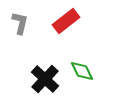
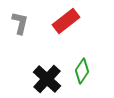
green diamond: rotated 60 degrees clockwise
black cross: moved 2 px right
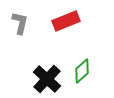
red rectangle: rotated 16 degrees clockwise
green diamond: rotated 15 degrees clockwise
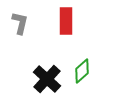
red rectangle: rotated 68 degrees counterclockwise
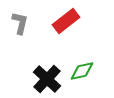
red rectangle: rotated 52 degrees clockwise
green diamond: rotated 30 degrees clockwise
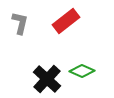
green diamond: rotated 35 degrees clockwise
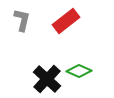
gray L-shape: moved 2 px right, 3 px up
green diamond: moved 3 px left
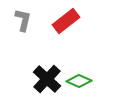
gray L-shape: moved 1 px right
green diamond: moved 10 px down
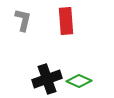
red rectangle: rotated 56 degrees counterclockwise
black cross: rotated 28 degrees clockwise
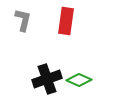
red rectangle: rotated 12 degrees clockwise
green diamond: moved 1 px up
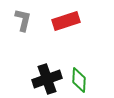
red rectangle: rotated 64 degrees clockwise
green diamond: rotated 70 degrees clockwise
